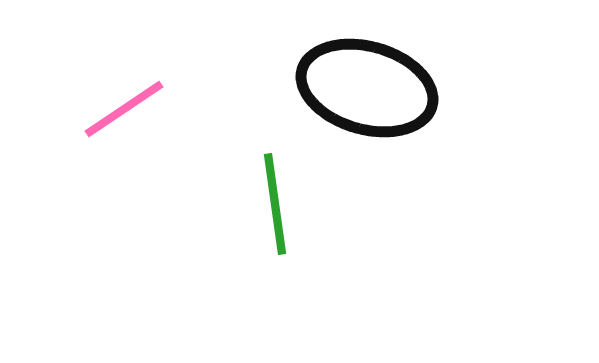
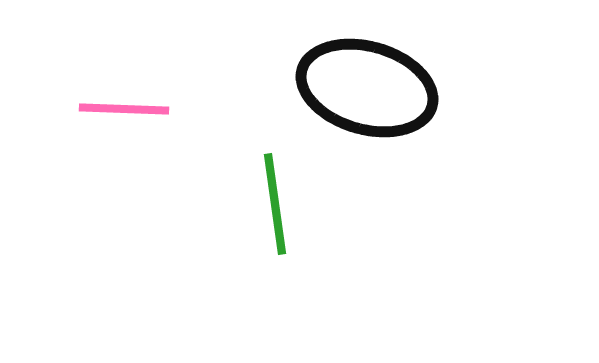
pink line: rotated 36 degrees clockwise
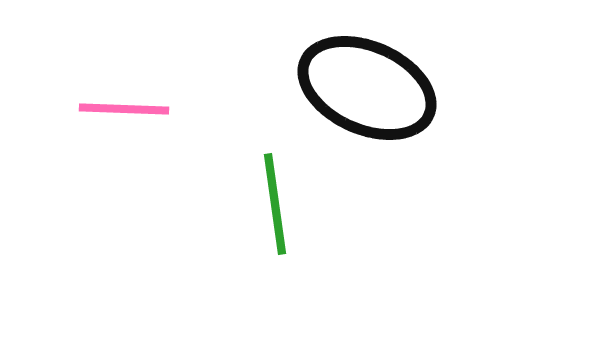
black ellipse: rotated 8 degrees clockwise
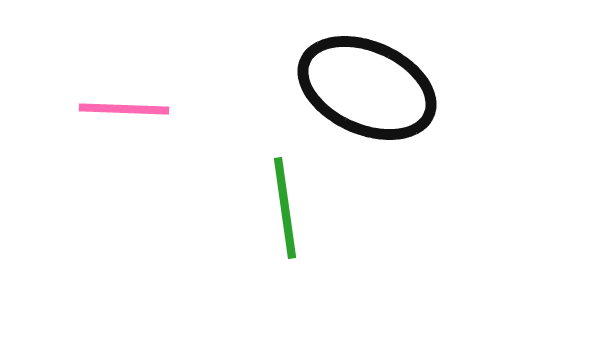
green line: moved 10 px right, 4 px down
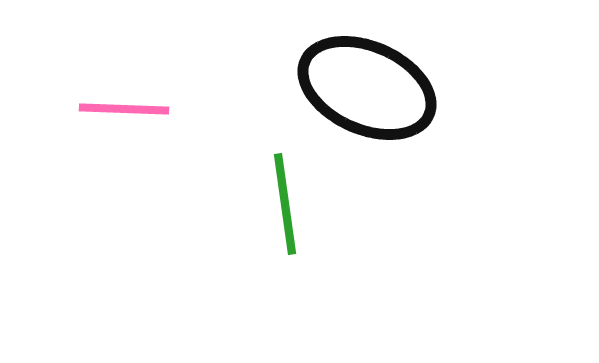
green line: moved 4 px up
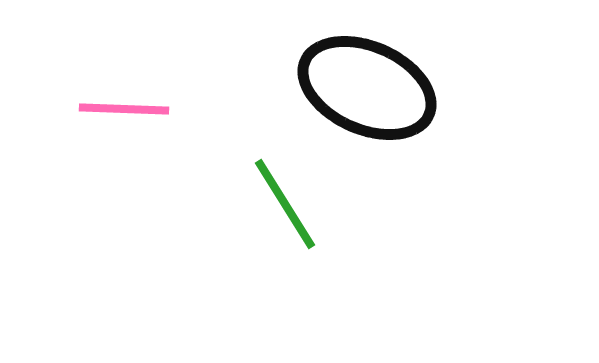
green line: rotated 24 degrees counterclockwise
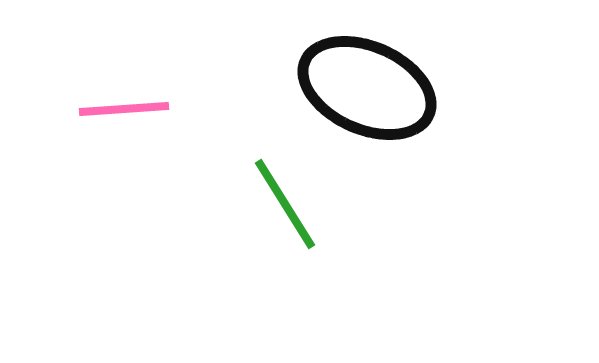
pink line: rotated 6 degrees counterclockwise
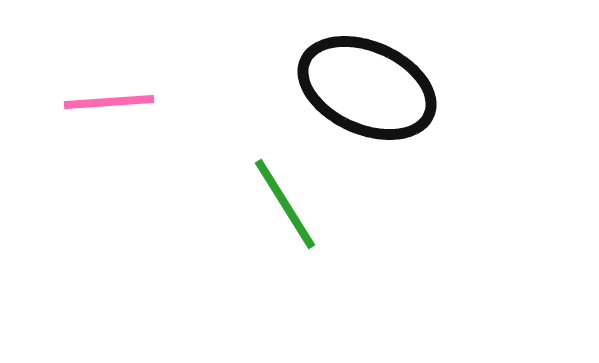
pink line: moved 15 px left, 7 px up
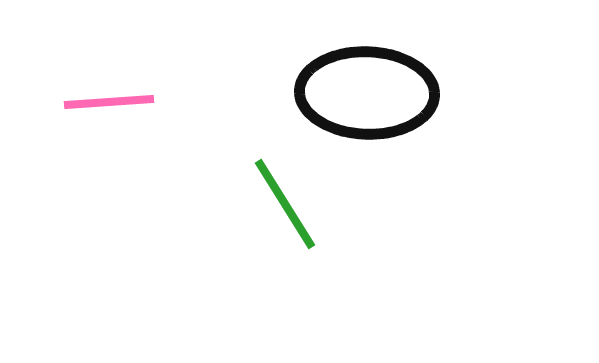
black ellipse: moved 5 px down; rotated 22 degrees counterclockwise
